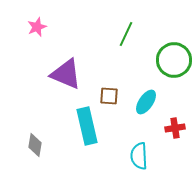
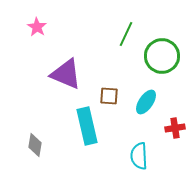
pink star: rotated 18 degrees counterclockwise
green circle: moved 12 px left, 4 px up
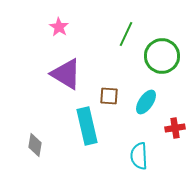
pink star: moved 22 px right
purple triangle: rotated 8 degrees clockwise
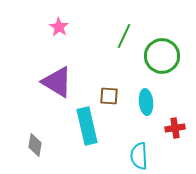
green line: moved 2 px left, 2 px down
purple triangle: moved 9 px left, 8 px down
cyan ellipse: rotated 40 degrees counterclockwise
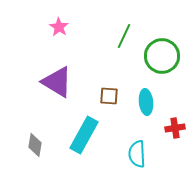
cyan rectangle: moved 3 px left, 9 px down; rotated 42 degrees clockwise
cyan semicircle: moved 2 px left, 2 px up
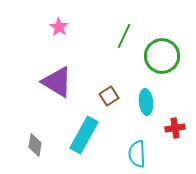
brown square: rotated 36 degrees counterclockwise
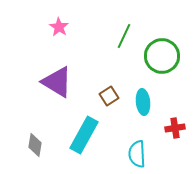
cyan ellipse: moved 3 px left
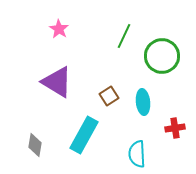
pink star: moved 2 px down
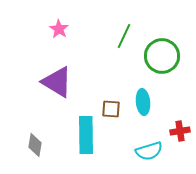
brown square: moved 2 px right, 13 px down; rotated 36 degrees clockwise
red cross: moved 5 px right, 3 px down
cyan rectangle: moved 2 px right; rotated 30 degrees counterclockwise
cyan semicircle: moved 12 px right, 3 px up; rotated 104 degrees counterclockwise
